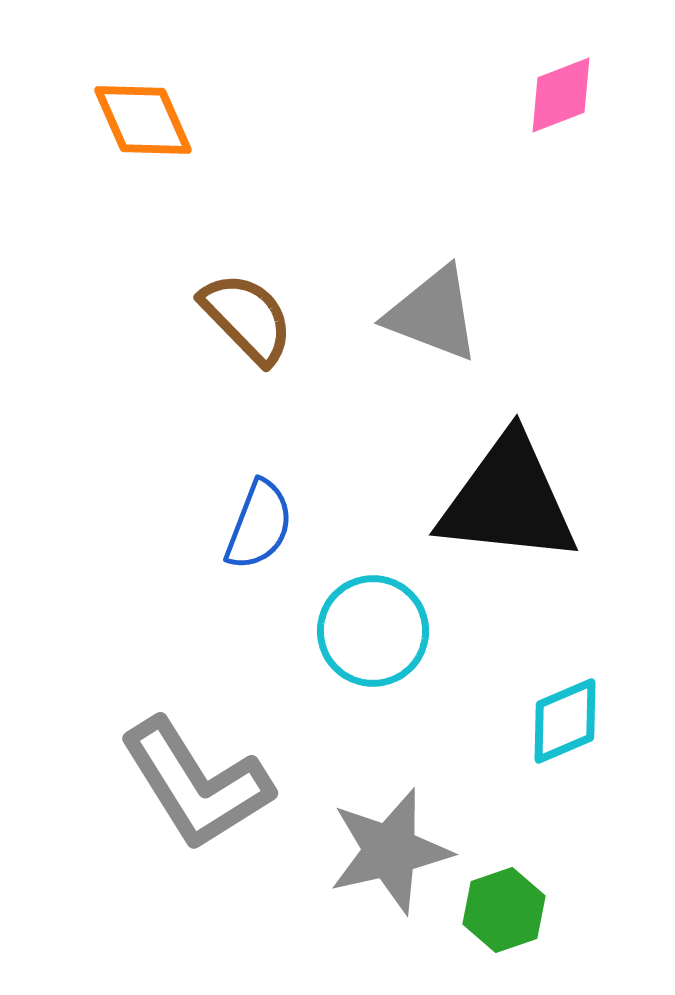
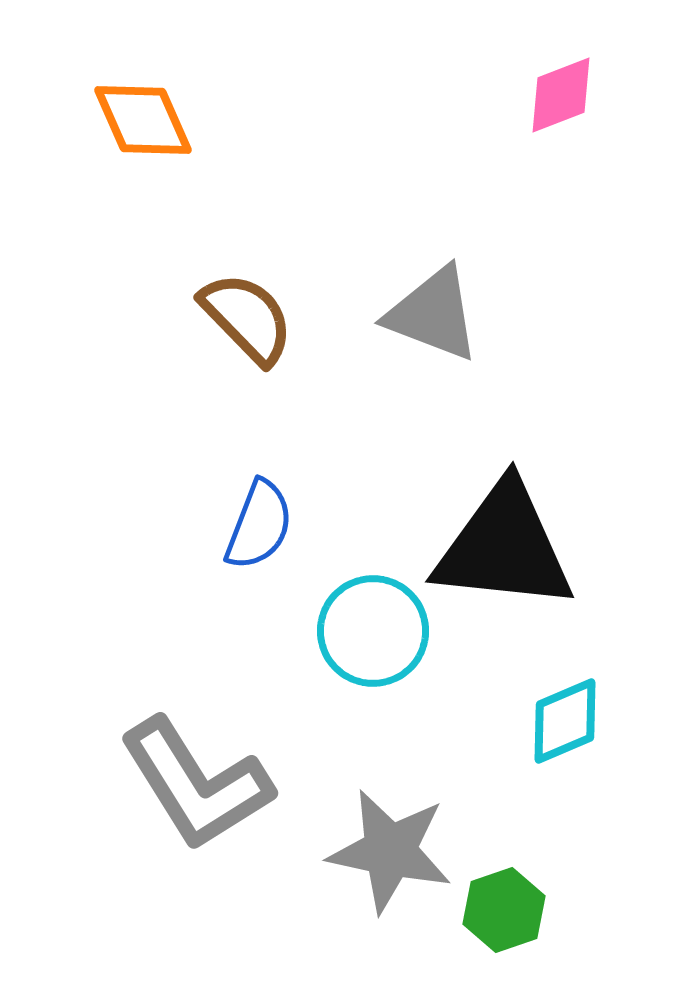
black triangle: moved 4 px left, 47 px down
gray star: rotated 25 degrees clockwise
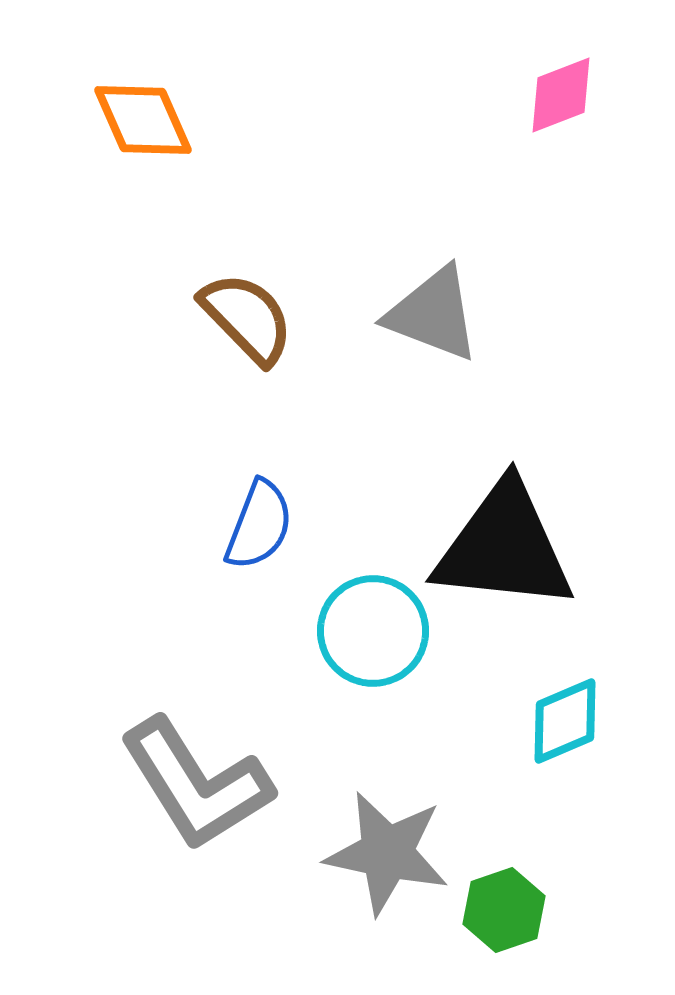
gray star: moved 3 px left, 2 px down
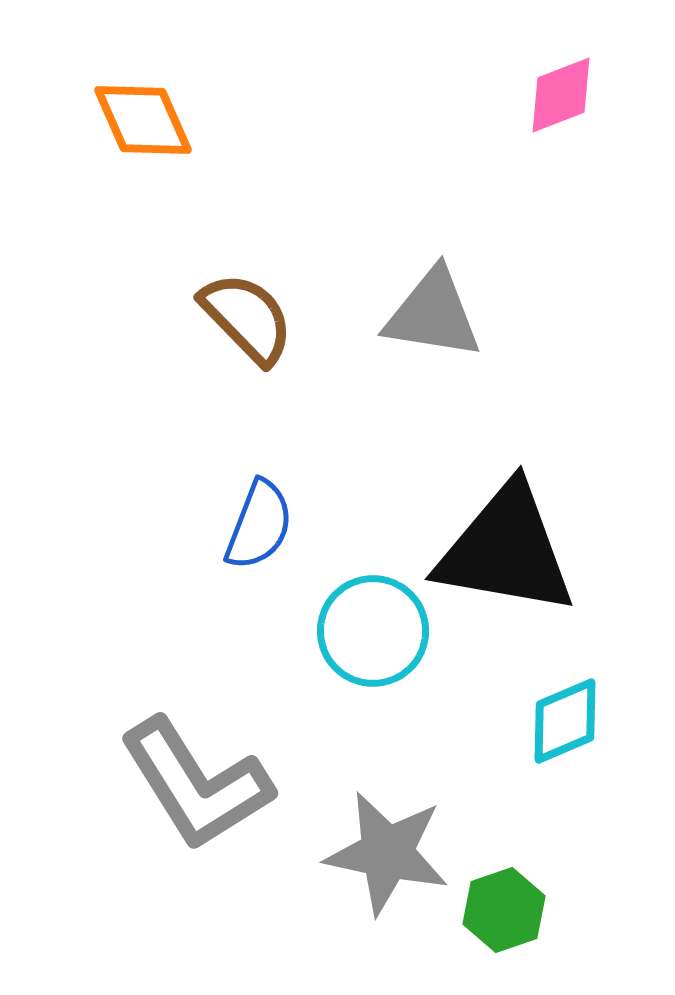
gray triangle: rotated 12 degrees counterclockwise
black triangle: moved 2 px right, 3 px down; rotated 4 degrees clockwise
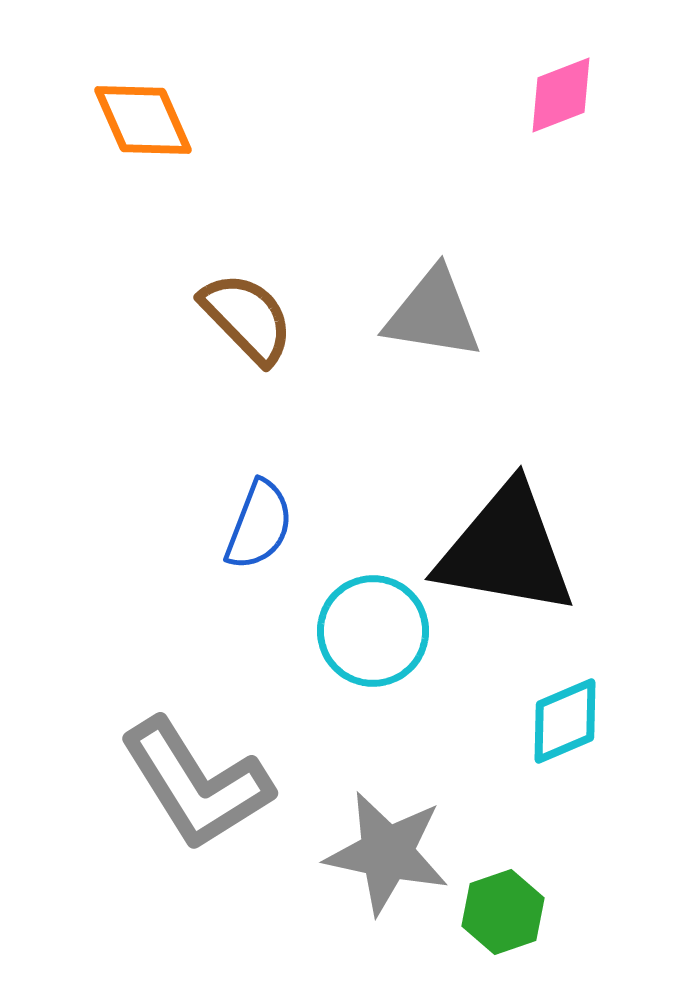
green hexagon: moved 1 px left, 2 px down
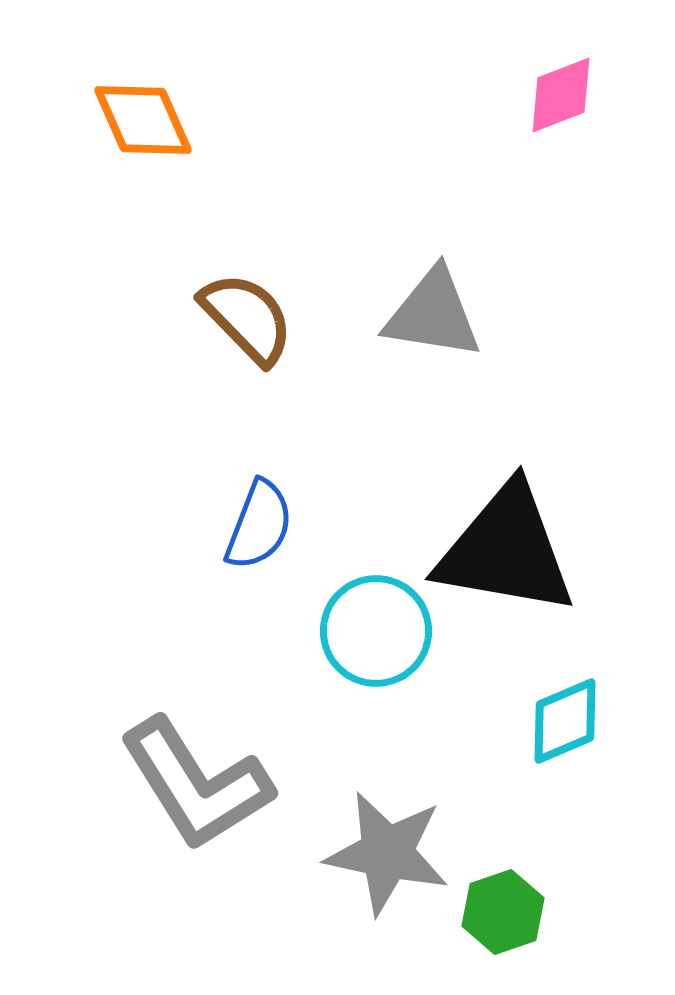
cyan circle: moved 3 px right
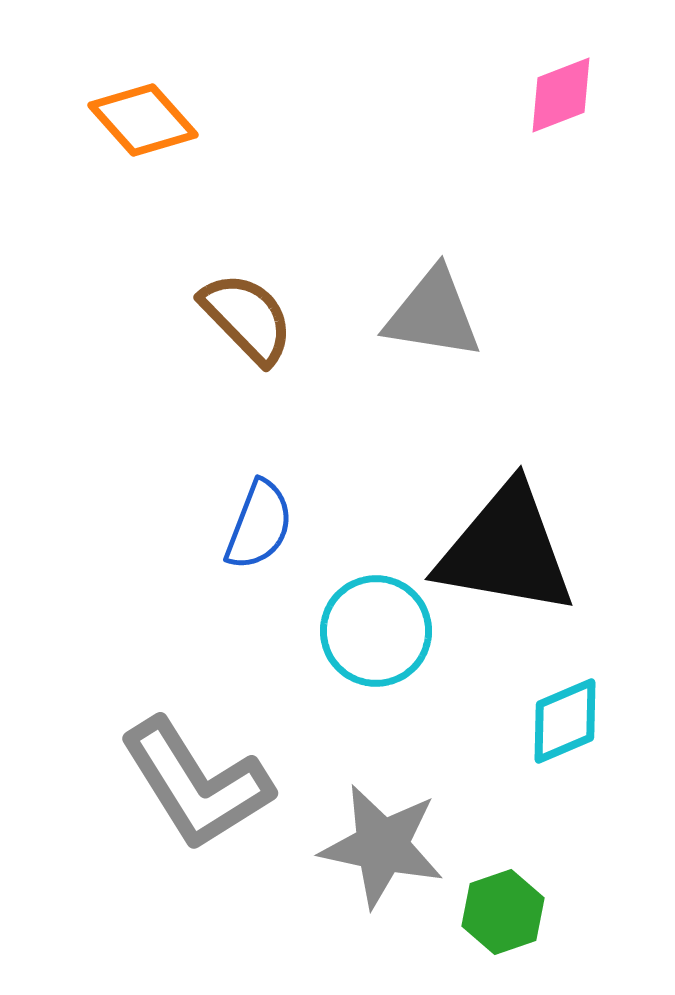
orange diamond: rotated 18 degrees counterclockwise
gray star: moved 5 px left, 7 px up
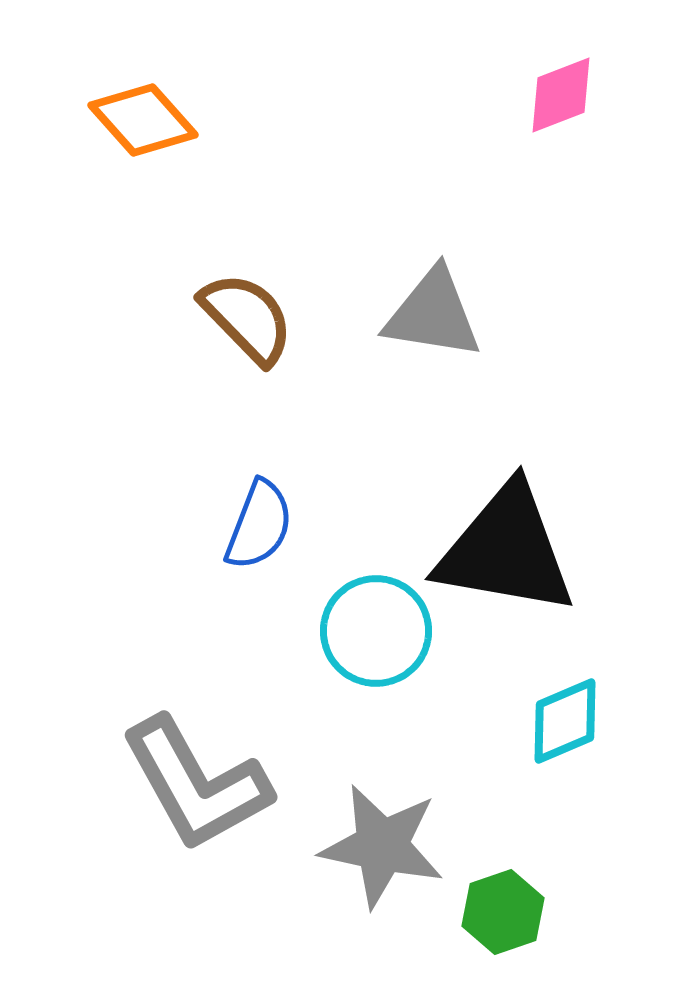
gray L-shape: rotated 3 degrees clockwise
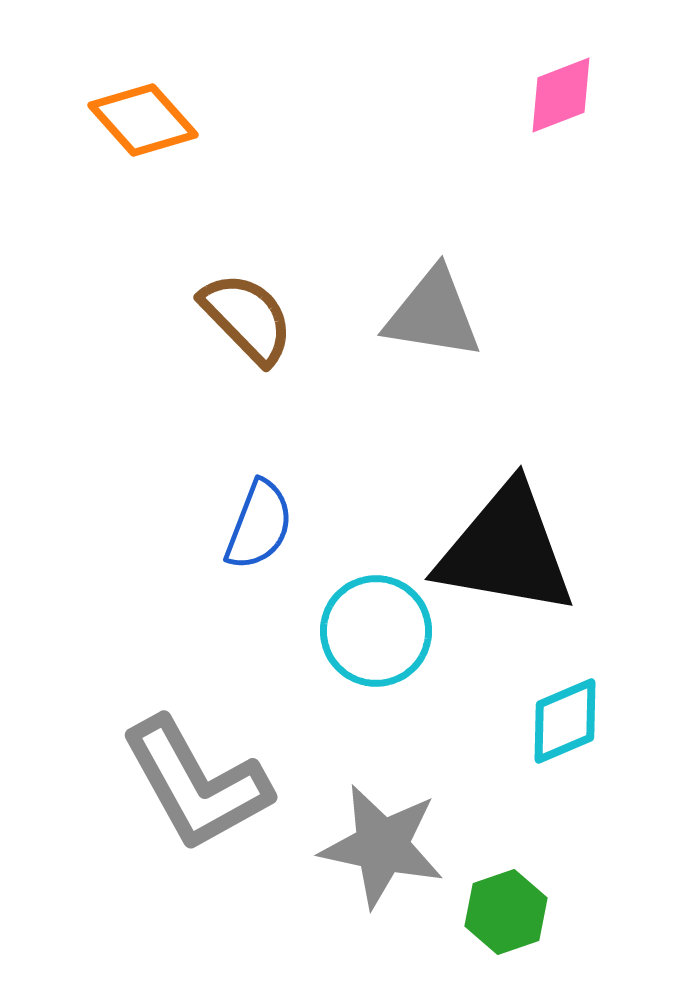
green hexagon: moved 3 px right
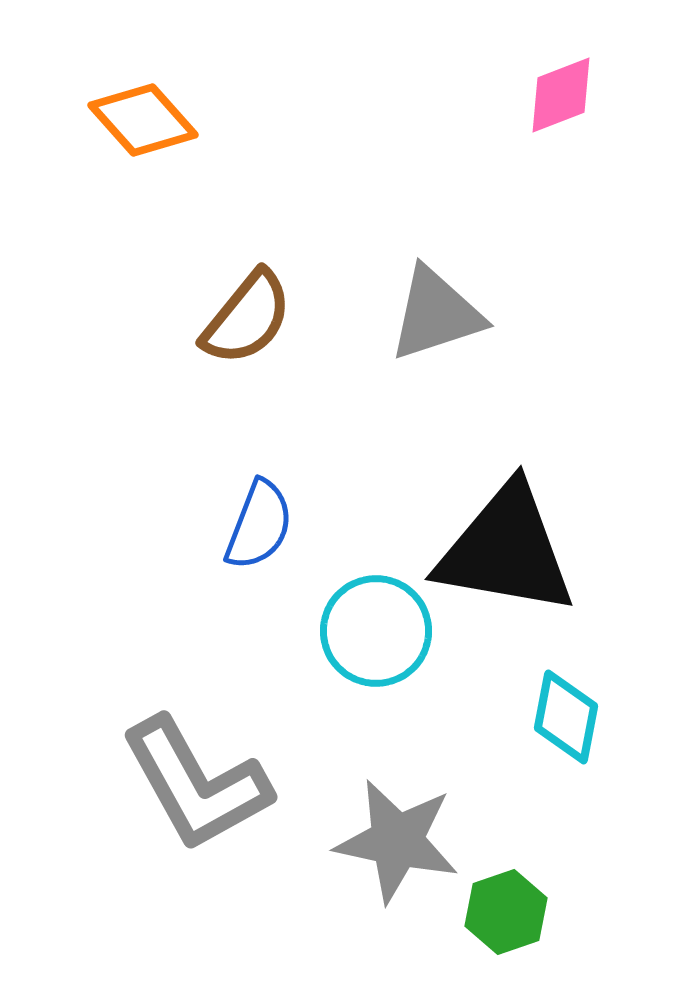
gray triangle: moved 3 px right; rotated 27 degrees counterclockwise
brown semicircle: rotated 83 degrees clockwise
cyan diamond: moved 1 px right, 4 px up; rotated 56 degrees counterclockwise
gray star: moved 15 px right, 5 px up
